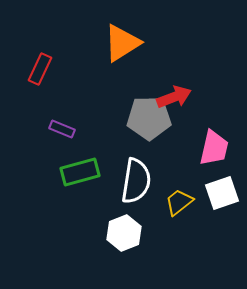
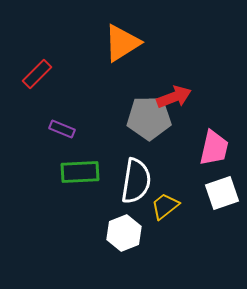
red rectangle: moved 3 px left, 5 px down; rotated 20 degrees clockwise
green rectangle: rotated 12 degrees clockwise
yellow trapezoid: moved 14 px left, 4 px down
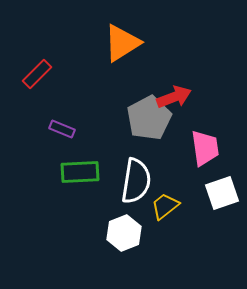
gray pentagon: rotated 27 degrees counterclockwise
pink trapezoid: moved 9 px left; rotated 21 degrees counterclockwise
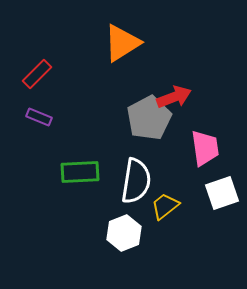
purple rectangle: moved 23 px left, 12 px up
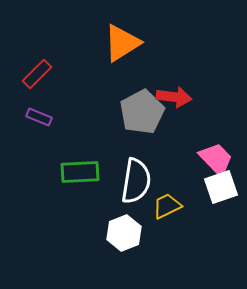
red arrow: rotated 28 degrees clockwise
gray pentagon: moved 7 px left, 6 px up
pink trapezoid: moved 11 px right, 11 px down; rotated 36 degrees counterclockwise
white square: moved 1 px left, 6 px up
yellow trapezoid: moved 2 px right; rotated 12 degrees clockwise
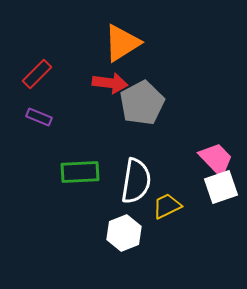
red arrow: moved 64 px left, 14 px up
gray pentagon: moved 9 px up
